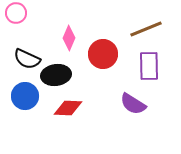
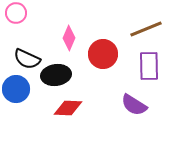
blue circle: moved 9 px left, 7 px up
purple semicircle: moved 1 px right, 1 px down
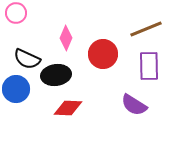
pink diamond: moved 3 px left
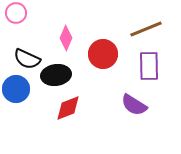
red diamond: rotated 24 degrees counterclockwise
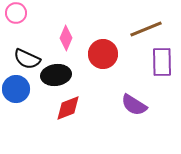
purple rectangle: moved 13 px right, 4 px up
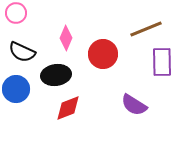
black semicircle: moved 5 px left, 7 px up
